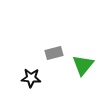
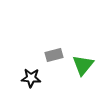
gray rectangle: moved 2 px down
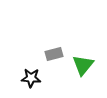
gray rectangle: moved 1 px up
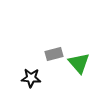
green triangle: moved 4 px left, 2 px up; rotated 20 degrees counterclockwise
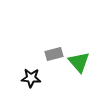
green triangle: moved 1 px up
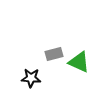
green triangle: rotated 25 degrees counterclockwise
